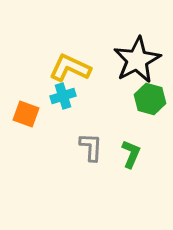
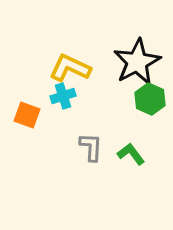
black star: moved 2 px down
green hexagon: rotated 8 degrees clockwise
orange square: moved 1 px right, 1 px down
green L-shape: rotated 60 degrees counterclockwise
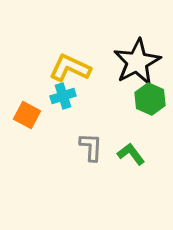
orange square: rotated 8 degrees clockwise
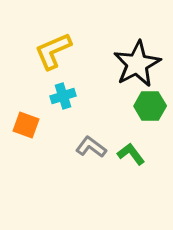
black star: moved 2 px down
yellow L-shape: moved 17 px left, 17 px up; rotated 48 degrees counterclockwise
green hexagon: moved 7 px down; rotated 24 degrees counterclockwise
orange square: moved 1 px left, 10 px down; rotated 8 degrees counterclockwise
gray L-shape: rotated 56 degrees counterclockwise
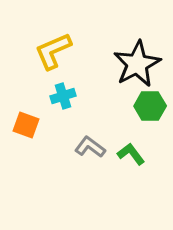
gray L-shape: moved 1 px left
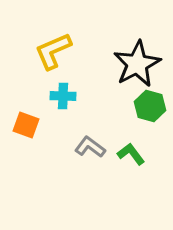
cyan cross: rotated 20 degrees clockwise
green hexagon: rotated 16 degrees clockwise
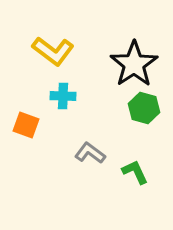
yellow L-shape: rotated 120 degrees counterclockwise
black star: moved 3 px left; rotated 6 degrees counterclockwise
green hexagon: moved 6 px left, 2 px down
gray L-shape: moved 6 px down
green L-shape: moved 4 px right, 18 px down; rotated 12 degrees clockwise
